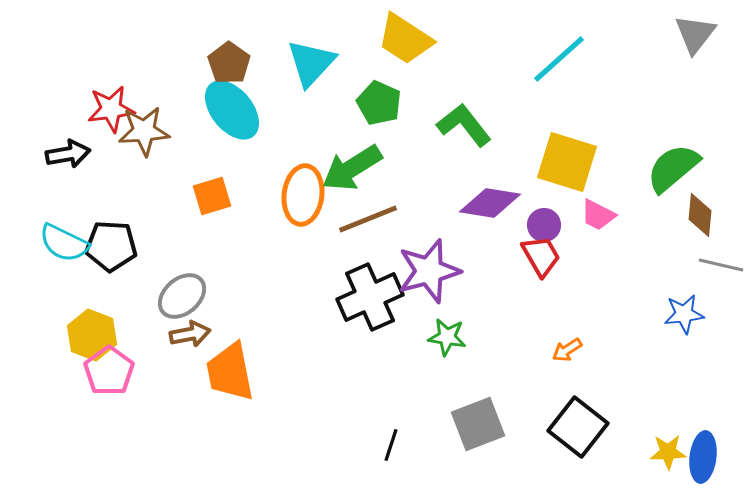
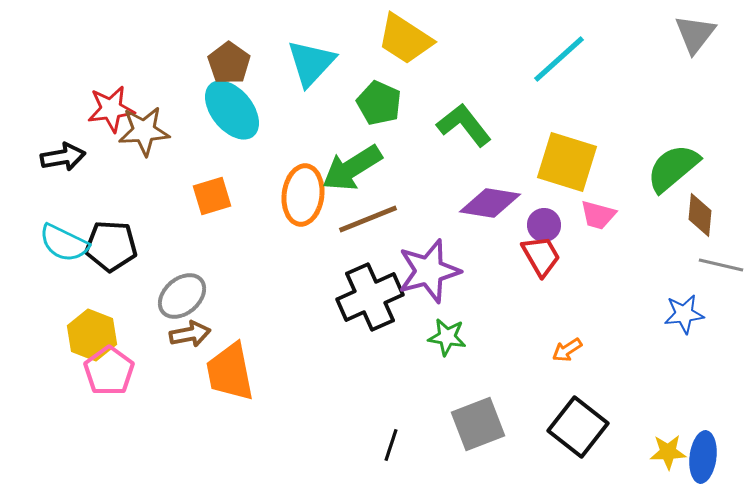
black arrow: moved 5 px left, 3 px down
pink trapezoid: rotated 12 degrees counterclockwise
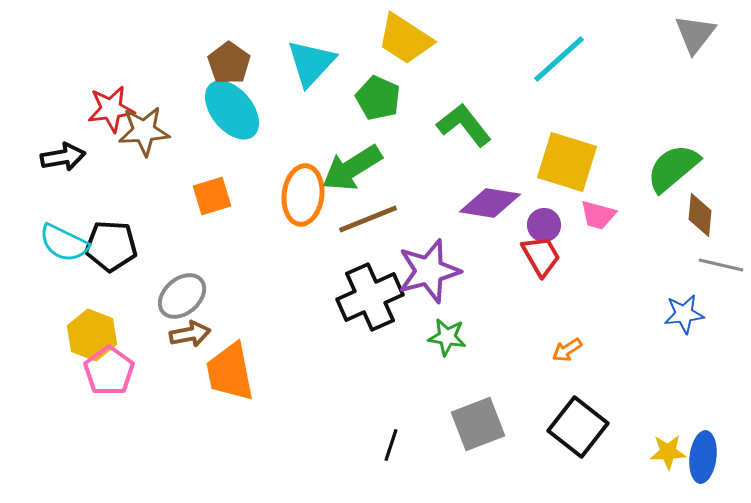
green pentagon: moved 1 px left, 5 px up
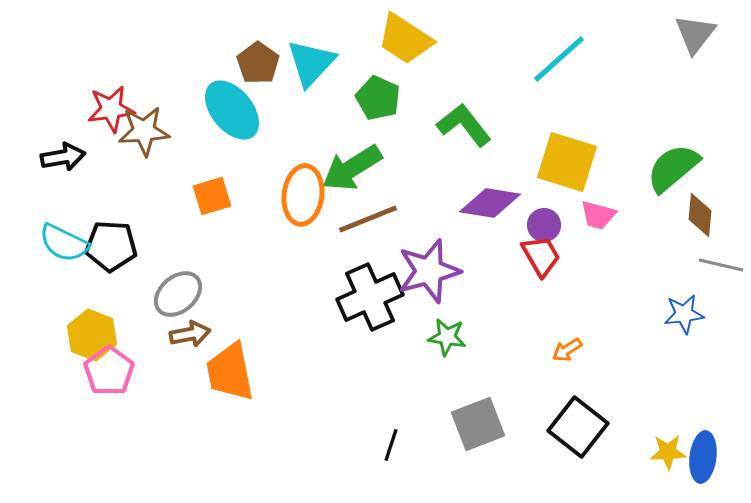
brown pentagon: moved 29 px right
gray ellipse: moved 4 px left, 2 px up
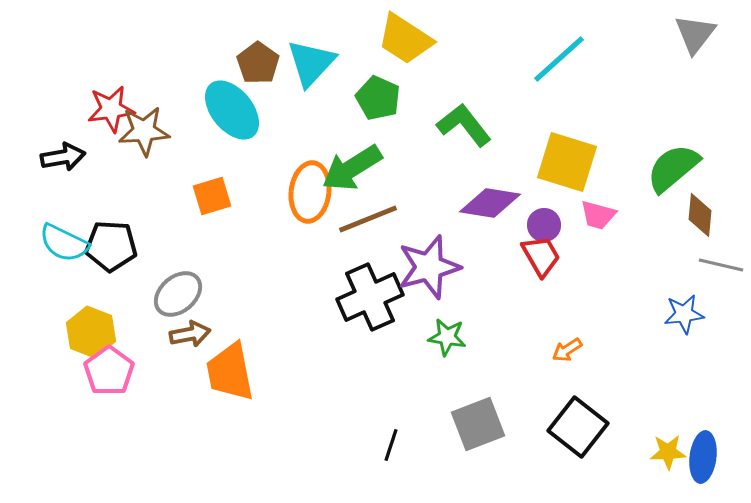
orange ellipse: moved 7 px right, 3 px up
purple star: moved 4 px up
yellow hexagon: moved 1 px left, 3 px up
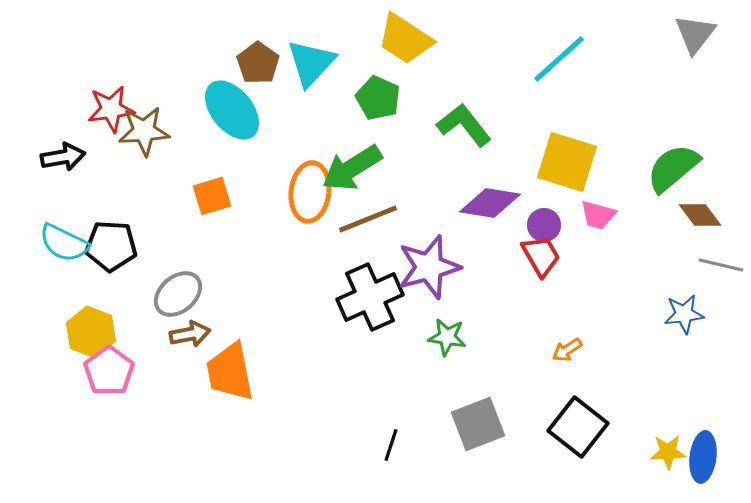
brown diamond: rotated 42 degrees counterclockwise
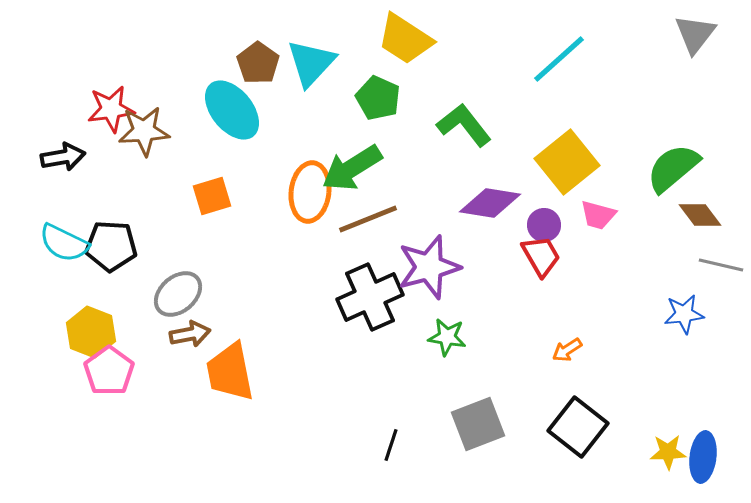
yellow square: rotated 34 degrees clockwise
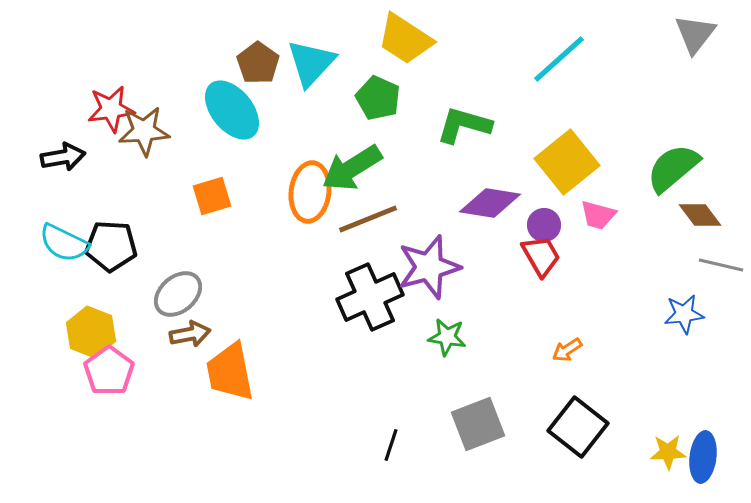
green L-shape: rotated 36 degrees counterclockwise
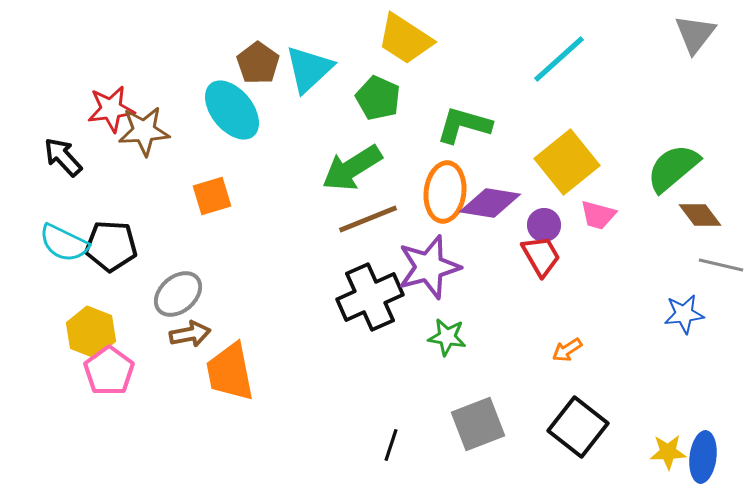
cyan triangle: moved 2 px left, 6 px down; rotated 4 degrees clockwise
black arrow: rotated 123 degrees counterclockwise
orange ellipse: moved 135 px right
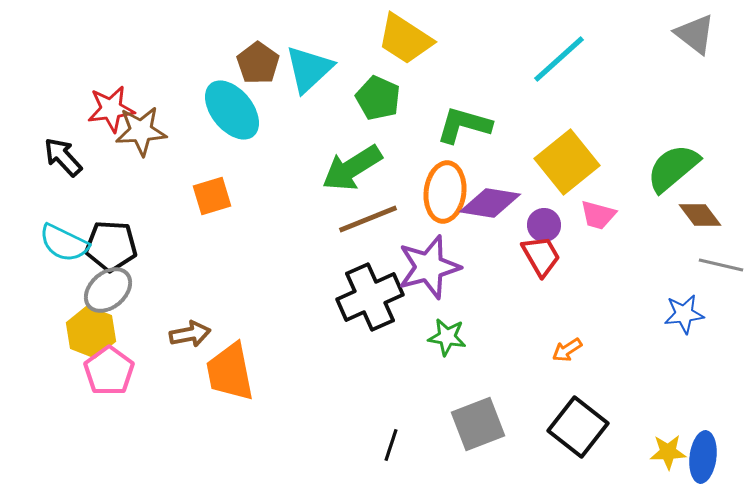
gray triangle: rotated 30 degrees counterclockwise
brown star: moved 3 px left
gray ellipse: moved 70 px left, 4 px up
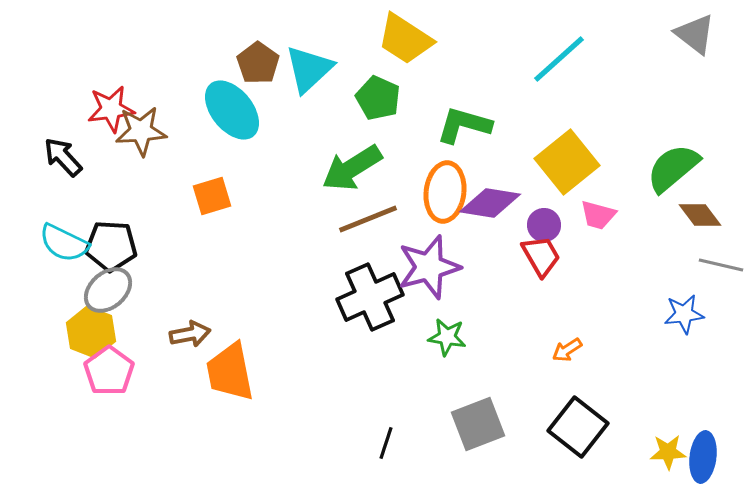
black line: moved 5 px left, 2 px up
